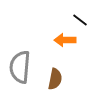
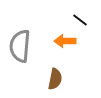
orange arrow: moved 1 px down
gray semicircle: moved 21 px up
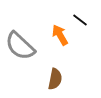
orange arrow: moved 5 px left, 6 px up; rotated 60 degrees clockwise
gray semicircle: rotated 52 degrees counterclockwise
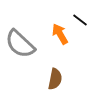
orange arrow: moved 1 px up
gray semicircle: moved 2 px up
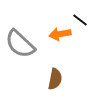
orange arrow: rotated 70 degrees counterclockwise
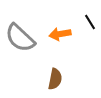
black line: moved 10 px right, 2 px down; rotated 21 degrees clockwise
gray semicircle: moved 6 px up
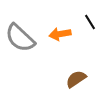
brown semicircle: moved 21 px right; rotated 135 degrees counterclockwise
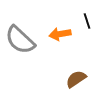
black line: moved 3 px left, 1 px up; rotated 14 degrees clockwise
gray semicircle: moved 2 px down
